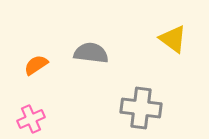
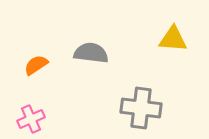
yellow triangle: rotated 32 degrees counterclockwise
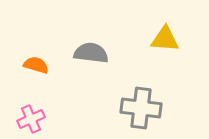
yellow triangle: moved 8 px left
orange semicircle: rotated 50 degrees clockwise
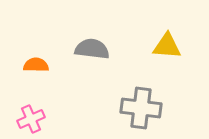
yellow triangle: moved 2 px right, 7 px down
gray semicircle: moved 1 px right, 4 px up
orange semicircle: rotated 15 degrees counterclockwise
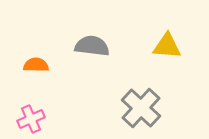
gray semicircle: moved 3 px up
gray cross: rotated 36 degrees clockwise
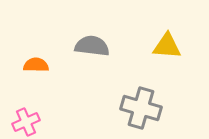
gray cross: rotated 27 degrees counterclockwise
pink cross: moved 5 px left, 3 px down
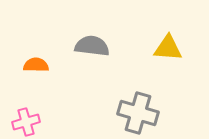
yellow triangle: moved 1 px right, 2 px down
gray cross: moved 3 px left, 5 px down
pink cross: rotated 8 degrees clockwise
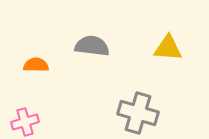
pink cross: moved 1 px left
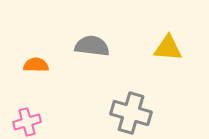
gray cross: moved 7 px left
pink cross: moved 2 px right
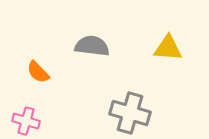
orange semicircle: moved 2 px right, 7 px down; rotated 135 degrees counterclockwise
gray cross: moved 1 px left
pink cross: moved 1 px left, 1 px up; rotated 32 degrees clockwise
